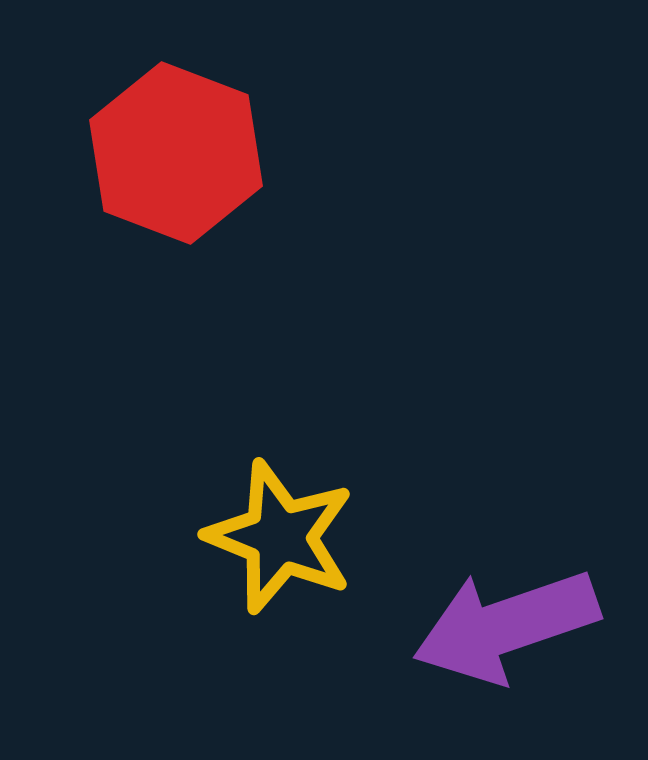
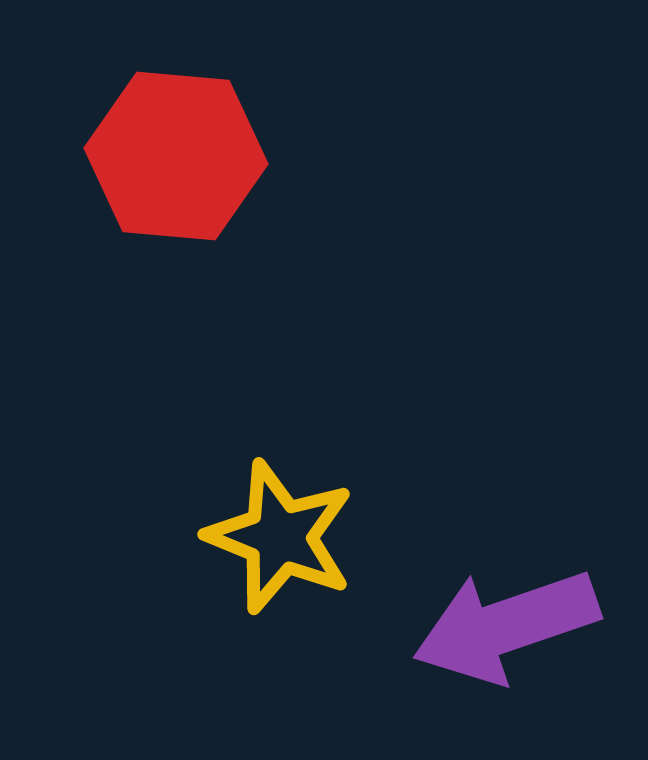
red hexagon: moved 3 px down; rotated 16 degrees counterclockwise
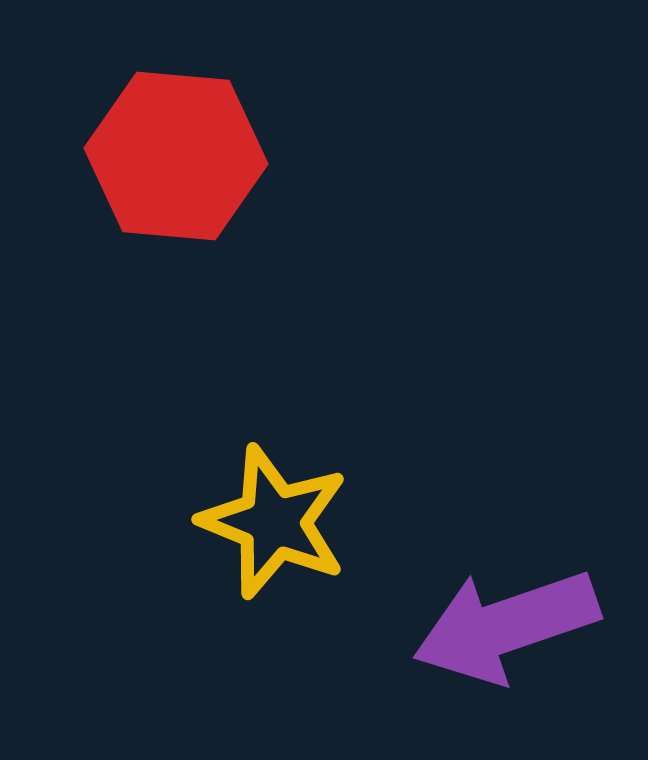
yellow star: moved 6 px left, 15 px up
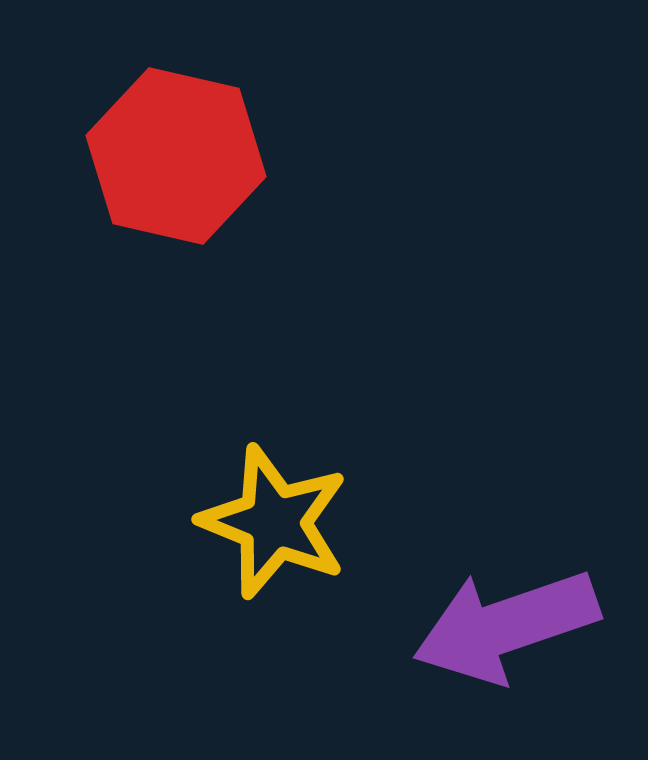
red hexagon: rotated 8 degrees clockwise
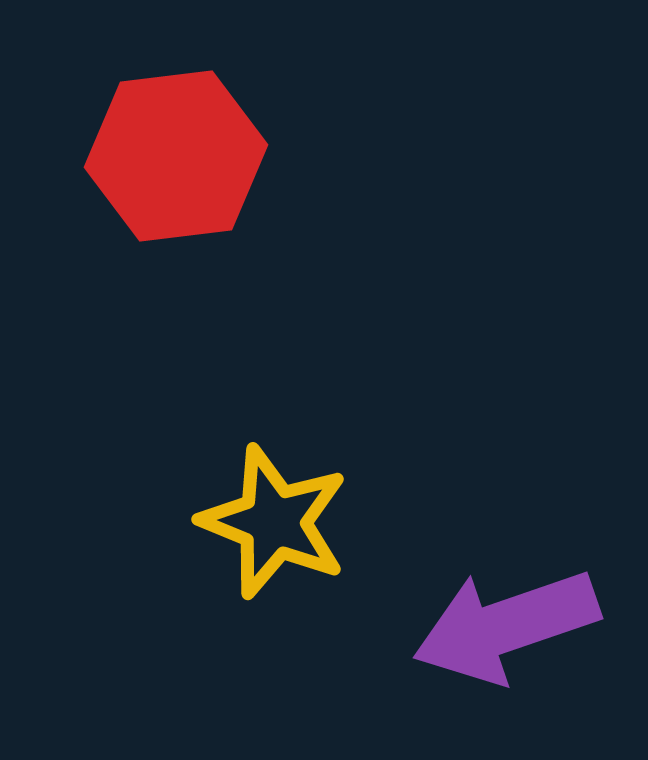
red hexagon: rotated 20 degrees counterclockwise
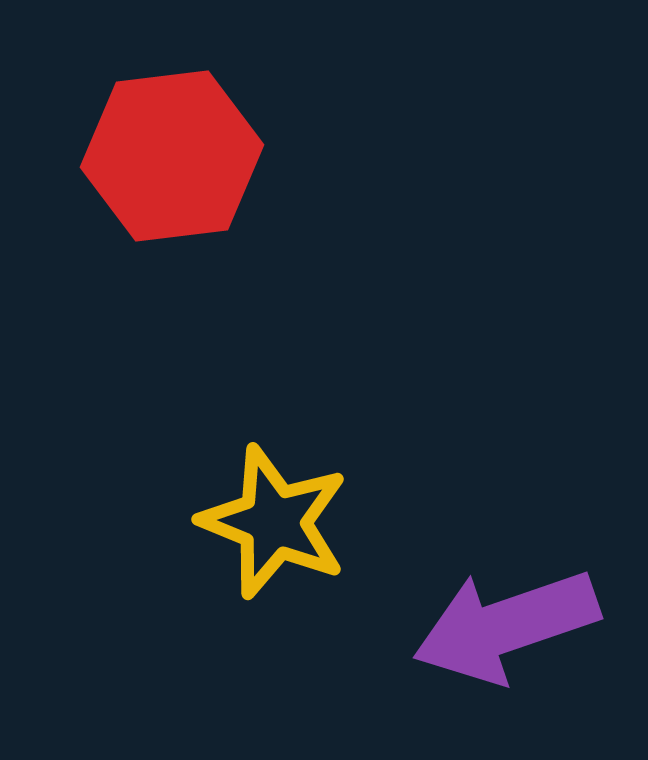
red hexagon: moved 4 px left
